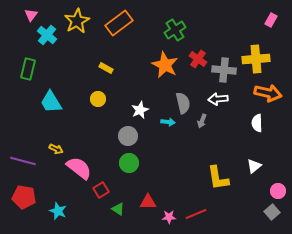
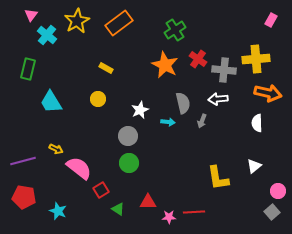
purple line: rotated 30 degrees counterclockwise
red line: moved 2 px left, 2 px up; rotated 20 degrees clockwise
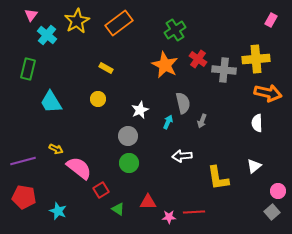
white arrow: moved 36 px left, 57 px down
cyan arrow: rotated 72 degrees counterclockwise
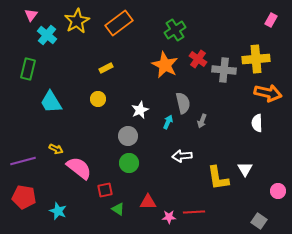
yellow rectangle: rotated 56 degrees counterclockwise
white triangle: moved 9 px left, 3 px down; rotated 21 degrees counterclockwise
red square: moved 4 px right; rotated 21 degrees clockwise
gray square: moved 13 px left, 9 px down; rotated 14 degrees counterclockwise
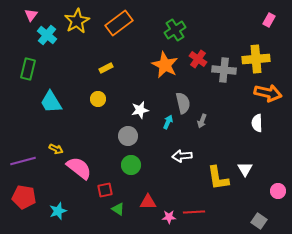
pink rectangle: moved 2 px left
white star: rotated 12 degrees clockwise
green circle: moved 2 px right, 2 px down
cyan star: rotated 30 degrees clockwise
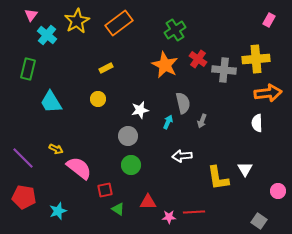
orange arrow: rotated 20 degrees counterclockwise
purple line: moved 3 px up; rotated 60 degrees clockwise
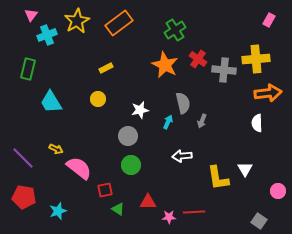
cyan cross: rotated 30 degrees clockwise
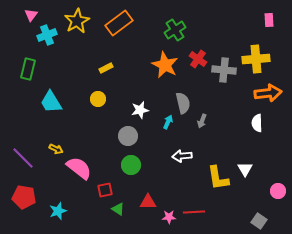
pink rectangle: rotated 32 degrees counterclockwise
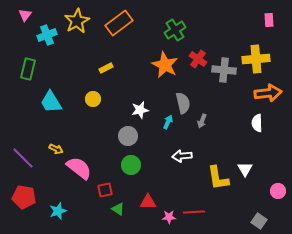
pink triangle: moved 6 px left
yellow circle: moved 5 px left
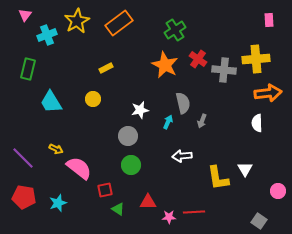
cyan star: moved 8 px up
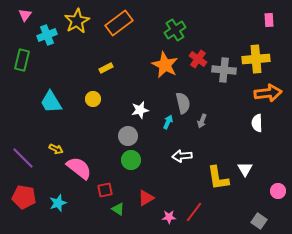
green rectangle: moved 6 px left, 9 px up
green circle: moved 5 px up
red triangle: moved 2 px left, 4 px up; rotated 30 degrees counterclockwise
red line: rotated 50 degrees counterclockwise
